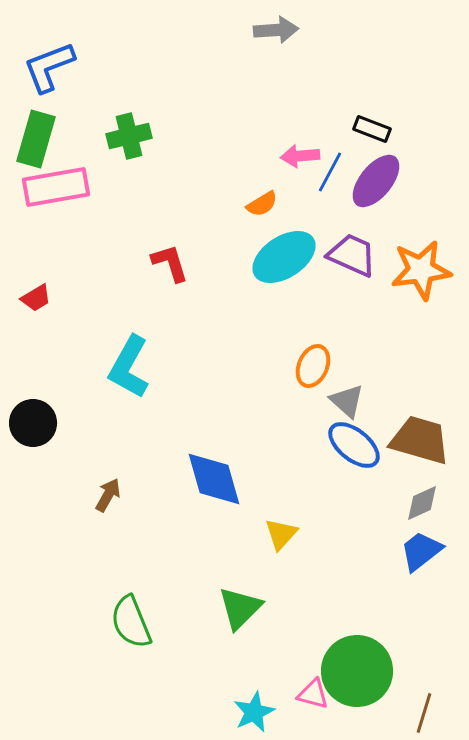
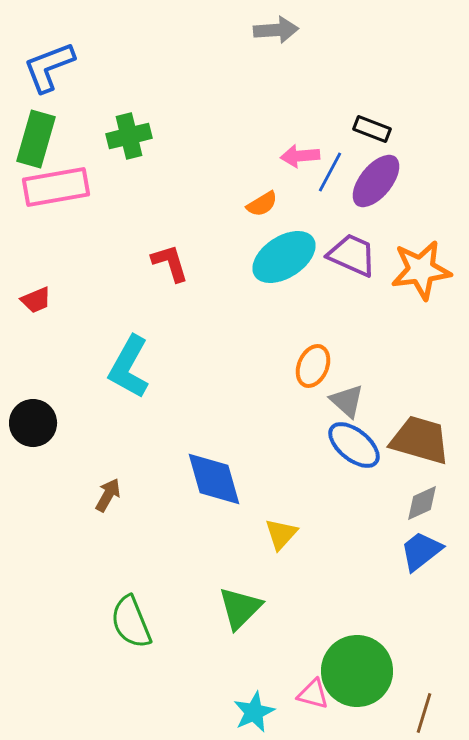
red trapezoid: moved 2 px down; rotated 8 degrees clockwise
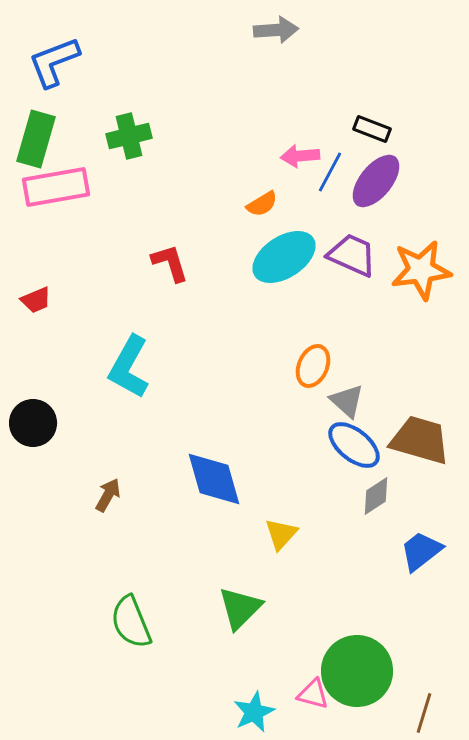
blue L-shape: moved 5 px right, 5 px up
gray diamond: moved 46 px left, 7 px up; rotated 9 degrees counterclockwise
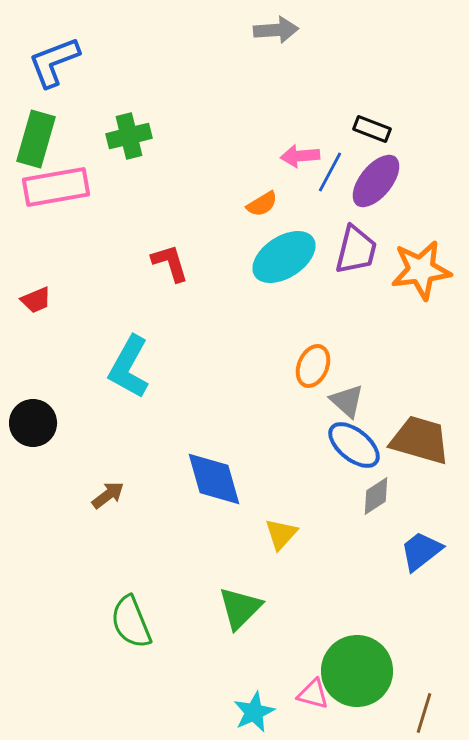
purple trapezoid: moved 4 px right, 5 px up; rotated 80 degrees clockwise
brown arrow: rotated 24 degrees clockwise
